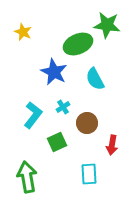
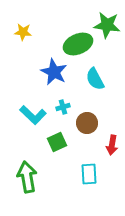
yellow star: rotated 18 degrees counterclockwise
cyan cross: rotated 16 degrees clockwise
cyan L-shape: rotated 96 degrees clockwise
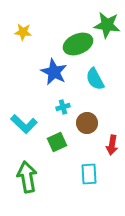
cyan L-shape: moved 9 px left, 9 px down
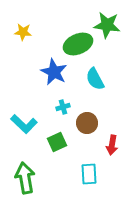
green arrow: moved 2 px left, 1 px down
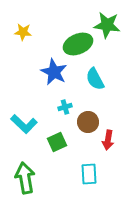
cyan cross: moved 2 px right
brown circle: moved 1 px right, 1 px up
red arrow: moved 4 px left, 5 px up
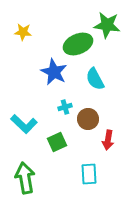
brown circle: moved 3 px up
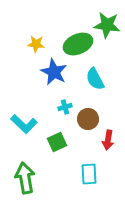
yellow star: moved 13 px right, 12 px down
